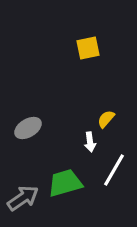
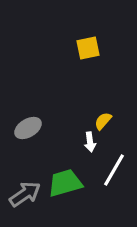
yellow semicircle: moved 3 px left, 2 px down
gray arrow: moved 2 px right, 4 px up
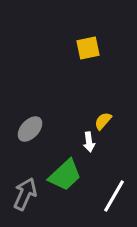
gray ellipse: moved 2 px right, 1 px down; rotated 16 degrees counterclockwise
white arrow: moved 1 px left
white line: moved 26 px down
green trapezoid: moved 8 px up; rotated 153 degrees clockwise
gray arrow: rotated 32 degrees counterclockwise
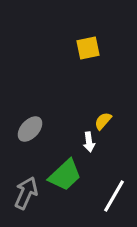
gray arrow: moved 1 px right, 1 px up
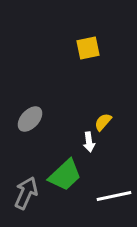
yellow semicircle: moved 1 px down
gray ellipse: moved 10 px up
white line: rotated 48 degrees clockwise
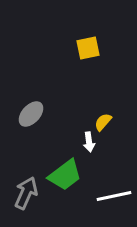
gray ellipse: moved 1 px right, 5 px up
green trapezoid: rotated 6 degrees clockwise
